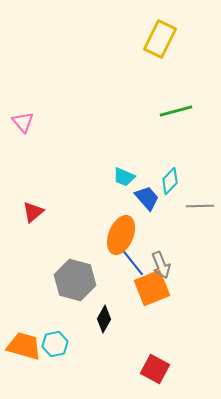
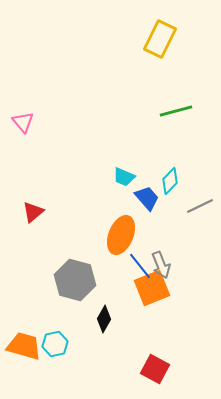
gray line: rotated 24 degrees counterclockwise
blue line: moved 7 px right, 3 px down
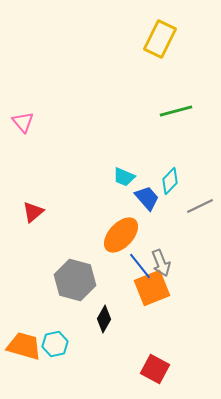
orange ellipse: rotated 21 degrees clockwise
gray arrow: moved 2 px up
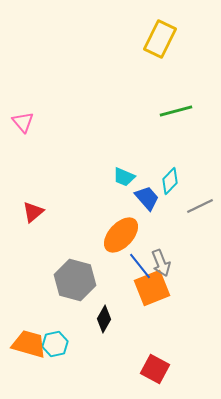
orange trapezoid: moved 5 px right, 2 px up
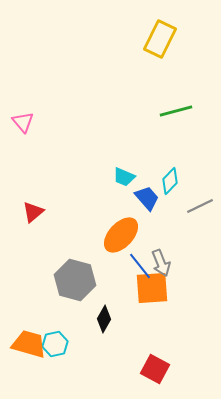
orange square: rotated 18 degrees clockwise
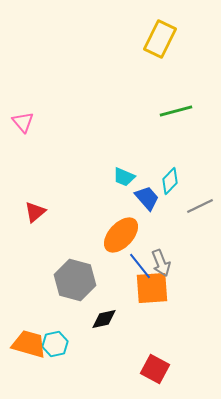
red triangle: moved 2 px right
black diamond: rotated 48 degrees clockwise
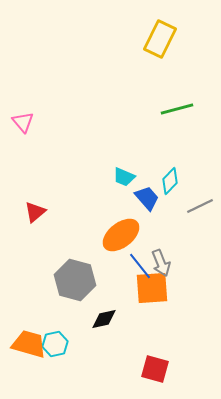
green line: moved 1 px right, 2 px up
orange ellipse: rotated 9 degrees clockwise
red square: rotated 12 degrees counterclockwise
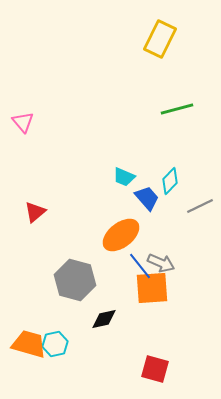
gray arrow: rotated 44 degrees counterclockwise
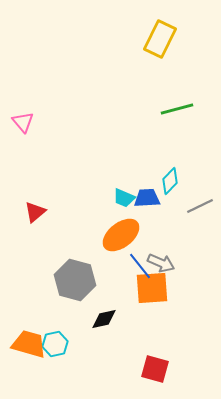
cyan trapezoid: moved 21 px down
blue trapezoid: rotated 52 degrees counterclockwise
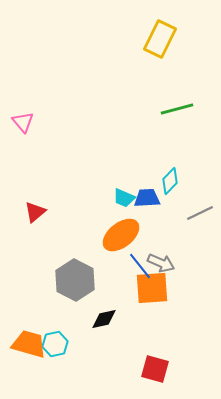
gray line: moved 7 px down
gray hexagon: rotated 12 degrees clockwise
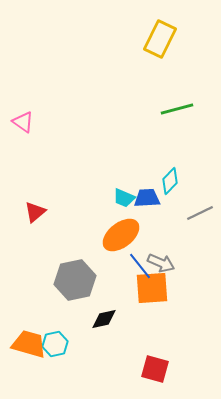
pink triangle: rotated 15 degrees counterclockwise
gray hexagon: rotated 21 degrees clockwise
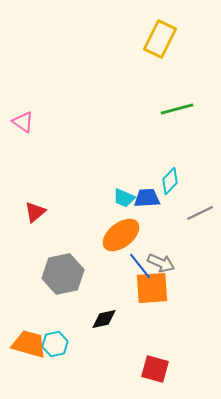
gray hexagon: moved 12 px left, 6 px up
